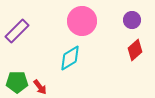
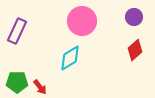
purple circle: moved 2 px right, 3 px up
purple rectangle: rotated 20 degrees counterclockwise
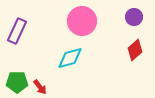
cyan diamond: rotated 16 degrees clockwise
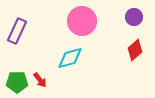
red arrow: moved 7 px up
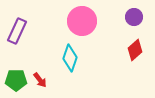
cyan diamond: rotated 56 degrees counterclockwise
green pentagon: moved 1 px left, 2 px up
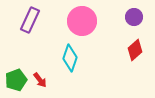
purple rectangle: moved 13 px right, 11 px up
green pentagon: rotated 20 degrees counterclockwise
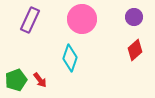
pink circle: moved 2 px up
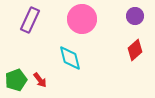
purple circle: moved 1 px right, 1 px up
cyan diamond: rotated 32 degrees counterclockwise
